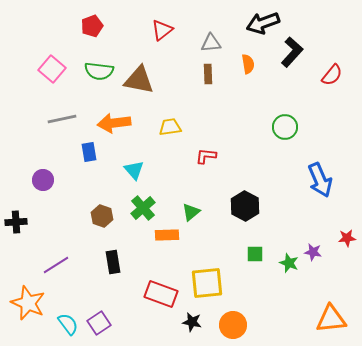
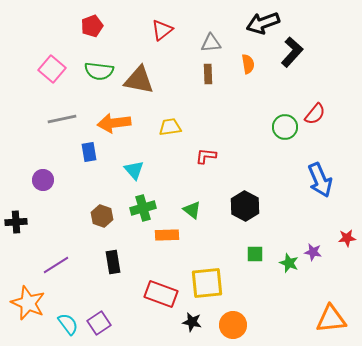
red semicircle: moved 17 px left, 39 px down
green cross: rotated 25 degrees clockwise
green triangle: moved 1 px right, 2 px up; rotated 42 degrees counterclockwise
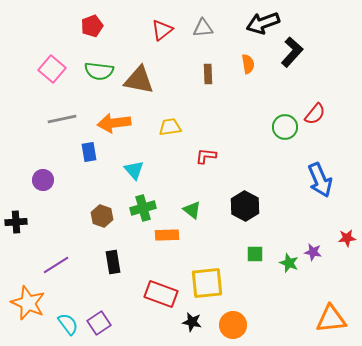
gray triangle: moved 8 px left, 15 px up
